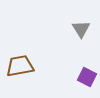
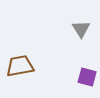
purple square: rotated 12 degrees counterclockwise
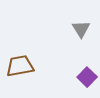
purple square: rotated 30 degrees clockwise
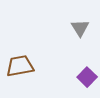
gray triangle: moved 1 px left, 1 px up
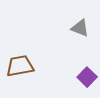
gray triangle: rotated 36 degrees counterclockwise
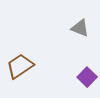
brown trapezoid: rotated 24 degrees counterclockwise
